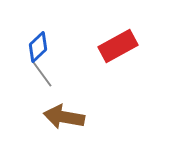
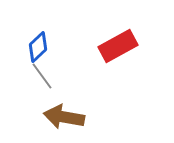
gray line: moved 2 px down
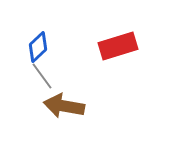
red rectangle: rotated 12 degrees clockwise
brown arrow: moved 11 px up
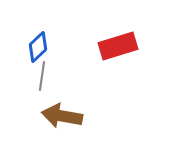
gray line: rotated 44 degrees clockwise
brown arrow: moved 2 px left, 10 px down
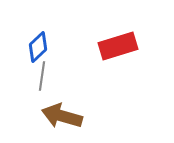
brown arrow: rotated 6 degrees clockwise
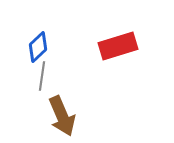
brown arrow: rotated 129 degrees counterclockwise
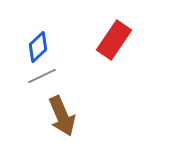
red rectangle: moved 4 px left, 6 px up; rotated 39 degrees counterclockwise
gray line: rotated 56 degrees clockwise
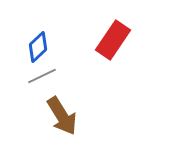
red rectangle: moved 1 px left
brown arrow: rotated 9 degrees counterclockwise
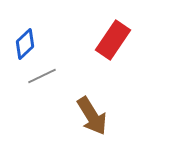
blue diamond: moved 13 px left, 3 px up
brown arrow: moved 30 px right
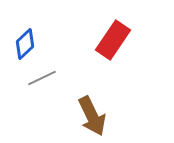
gray line: moved 2 px down
brown arrow: rotated 6 degrees clockwise
